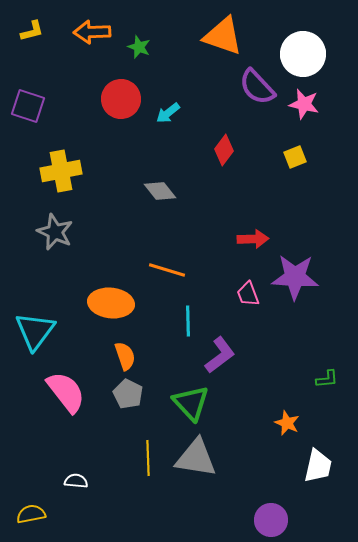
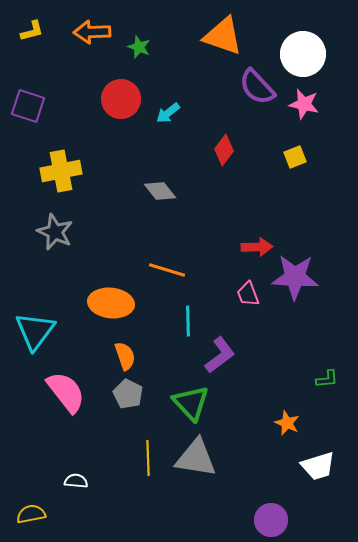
red arrow: moved 4 px right, 8 px down
white trapezoid: rotated 60 degrees clockwise
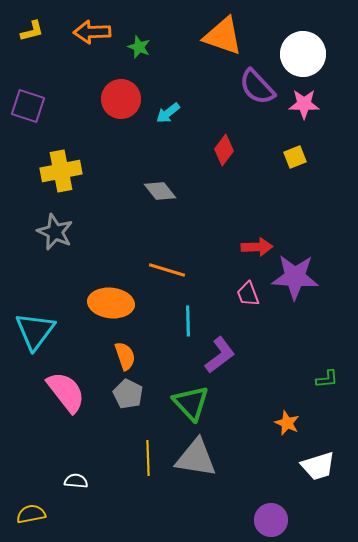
pink star: rotated 12 degrees counterclockwise
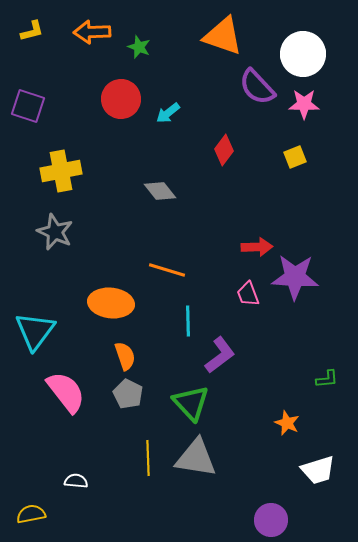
white trapezoid: moved 4 px down
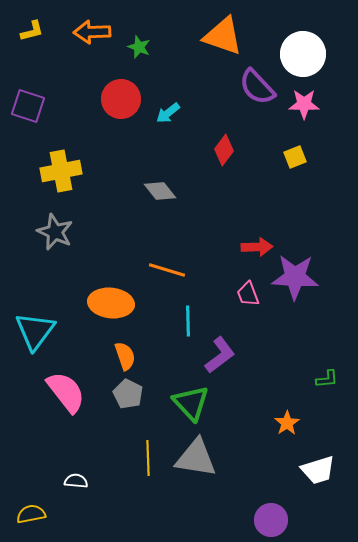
orange star: rotated 15 degrees clockwise
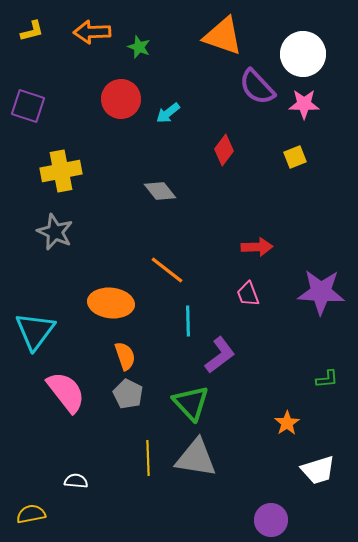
orange line: rotated 21 degrees clockwise
purple star: moved 26 px right, 15 px down
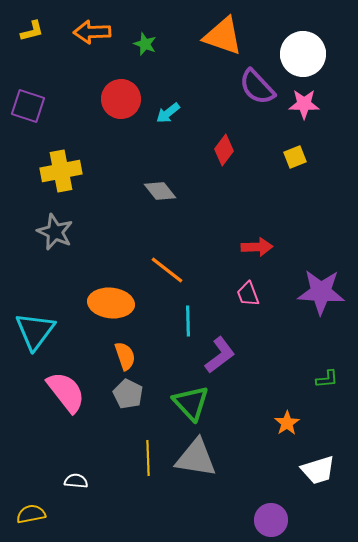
green star: moved 6 px right, 3 px up
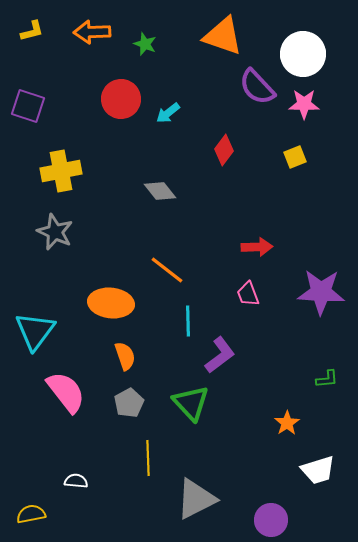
gray pentagon: moved 1 px right, 9 px down; rotated 16 degrees clockwise
gray triangle: moved 41 px down; rotated 36 degrees counterclockwise
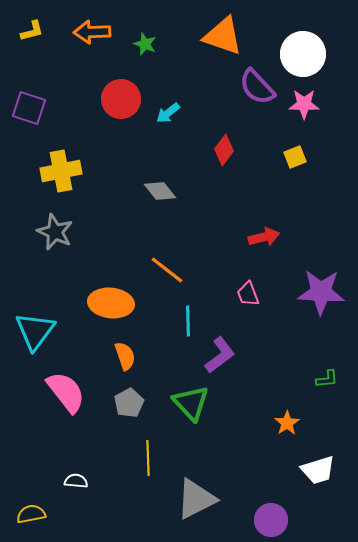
purple square: moved 1 px right, 2 px down
red arrow: moved 7 px right, 10 px up; rotated 12 degrees counterclockwise
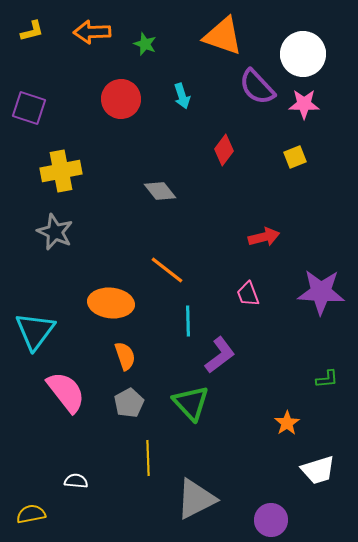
cyan arrow: moved 14 px right, 17 px up; rotated 70 degrees counterclockwise
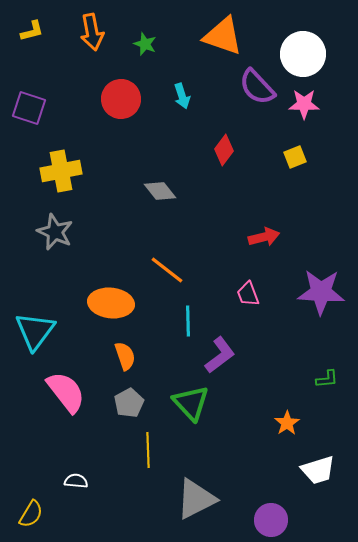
orange arrow: rotated 99 degrees counterclockwise
yellow line: moved 8 px up
yellow semicircle: rotated 132 degrees clockwise
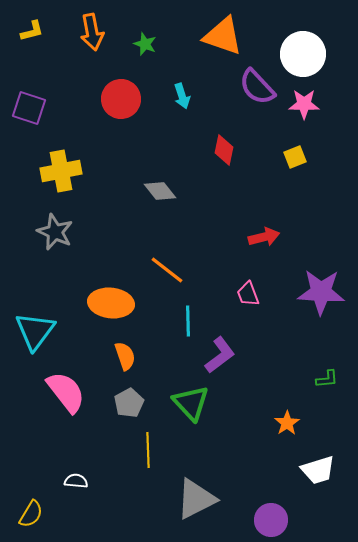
red diamond: rotated 24 degrees counterclockwise
